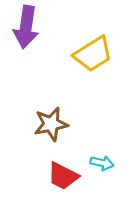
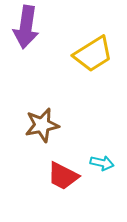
brown star: moved 9 px left, 1 px down
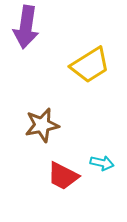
yellow trapezoid: moved 3 px left, 11 px down
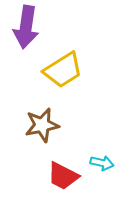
yellow trapezoid: moved 27 px left, 5 px down
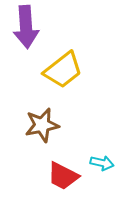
purple arrow: rotated 12 degrees counterclockwise
yellow trapezoid: rotated 6 degrees counterclockwise
